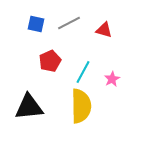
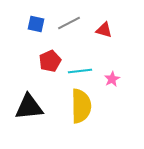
cyan line: moved 3 px left, 1 px up; rotated 55 degrees clockwise
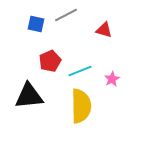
gray line: moved 3 px left, 8 px up
cyan line: rotated 15 degrees counterclockwise
black triangle: moved 11 px up
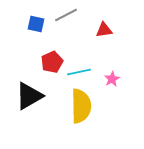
red triangle: rotated 24 degrees counterclockwise
red pentagon: moved 2 px right, 1 px down
cyan line: moved 1 px left, 1 px down; rotated 10 degrees clockwise
black triangle: rotated 24 degrees counterclockwise
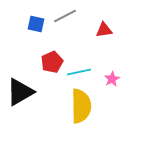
gray line: moved 1 px left, 1 px down
black triangle: moved 9 px left, 4 px up
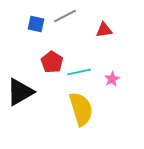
red pentagon: rotated 15 degrees counterclockwise
yellow semicircle: moved 3 px down; rotated 16 degrees counterclockwise
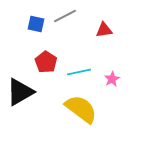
red pentagon: moved 6 px left
yellow semicircle: rotated 36 degrees counterclockwise
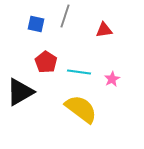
gray line: rotated 45 degrees counterclockwise
cyan line: rotated 20 degrees clockwise
